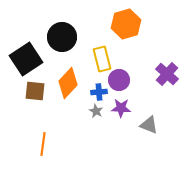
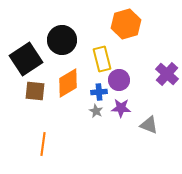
black circle: moved 3 px down
orange diamond: rotated 16 degrees clockwise
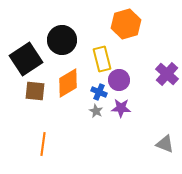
blue cross: rotated 28 degrees clockwise
gray triangle: moved 16 px right, 19 px down
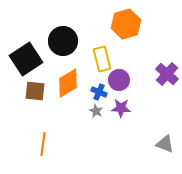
black circle: moved 1 px right, 1 px down
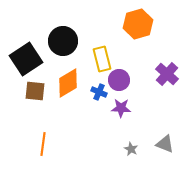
orange hexagon: moved 12 px right
gray star: moved 35 px right, 38 px down
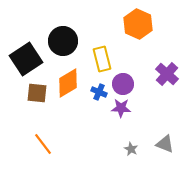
orange hexagon: rotated 20 degrees counterclockwise
purple circle: moved 4 px right, 4 px down
brown square: moved 2 px right, 2 px down
orange line: rotated 45 degrees counterclockwise
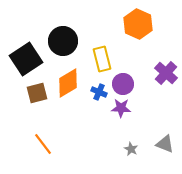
purple cross: moved 1 px left, 1 px up
brown square: rotated 20 degrees counterclockwise
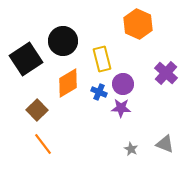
brown square: moved 17 px down; rotated 30 degrees counterclockwise
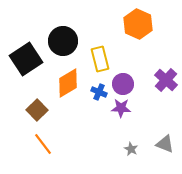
yellow rectangle: moved 2 px left
purple cross: moved 7 px down
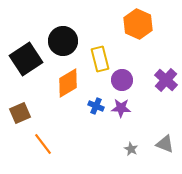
purple circle: moved 1 px left, 4 px up
blue cross: moved 3 px left, 14 px down
brown square: moved 17 px left, 3 px down; rotated 20 degrees clockwise
